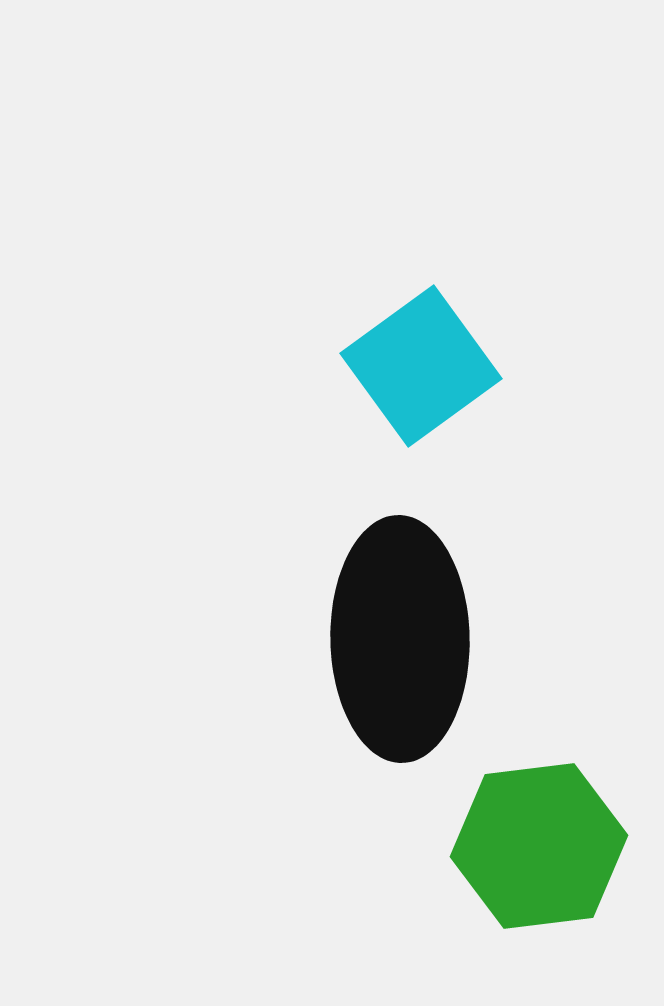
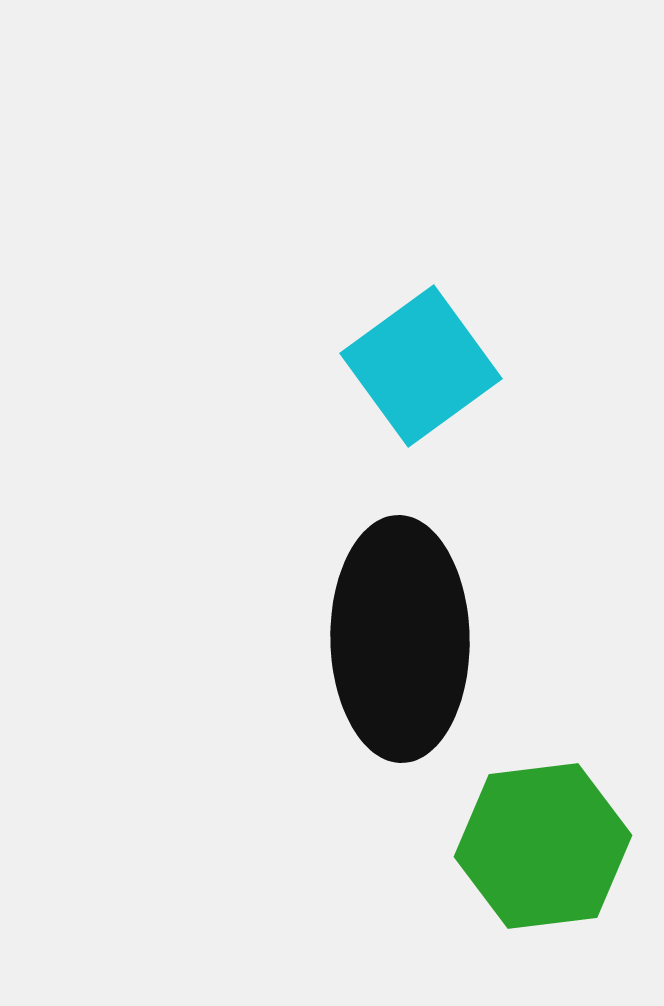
green hexagon: moved 4 px right
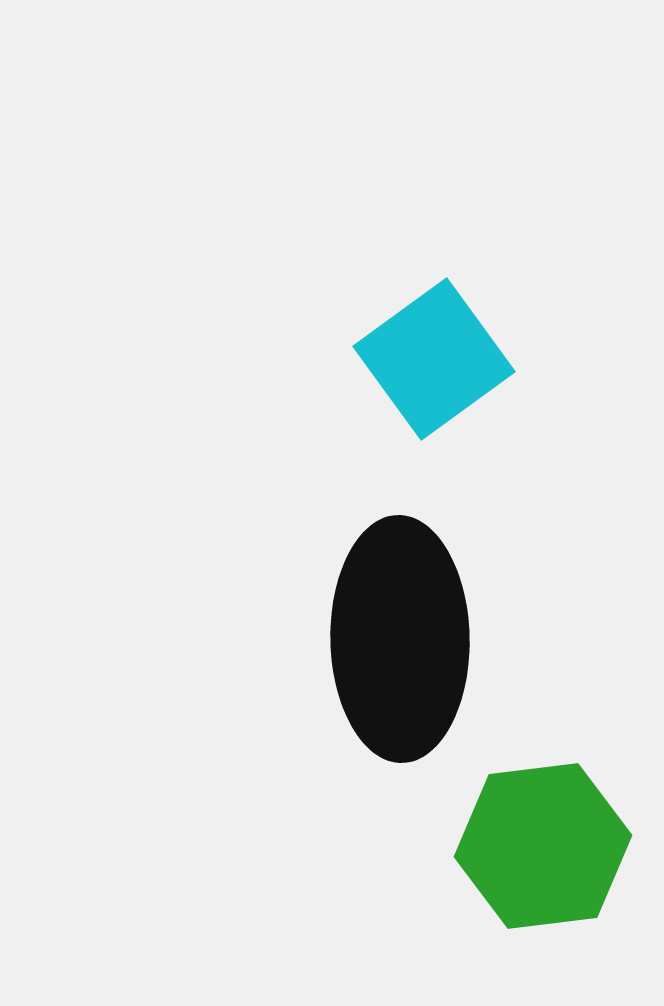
cyan square: moved 13 px right, 7 px up
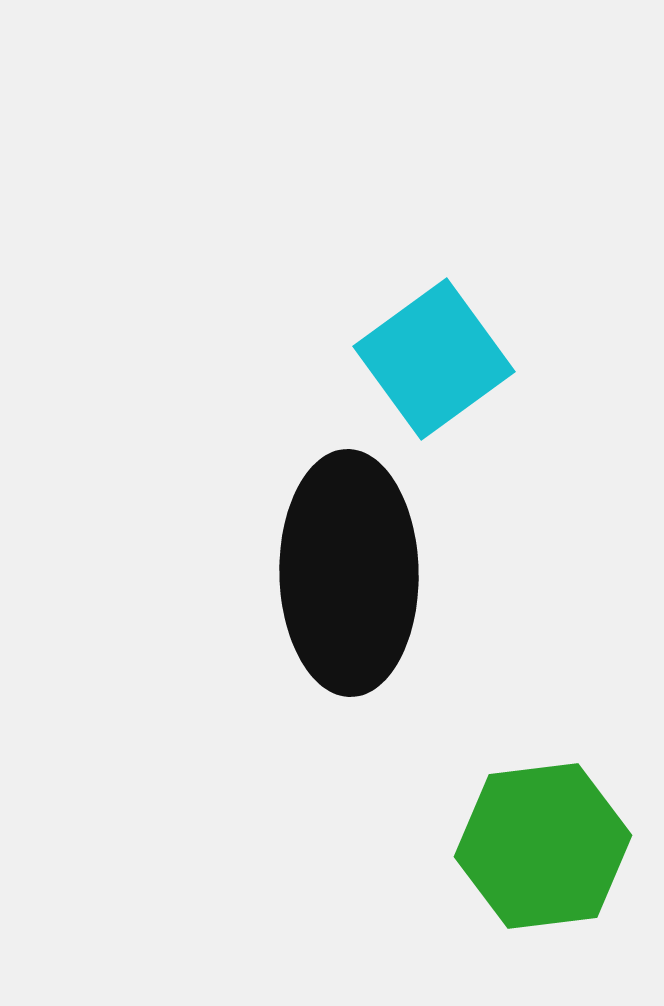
black ellipse: moved 51 px left, 66 px up
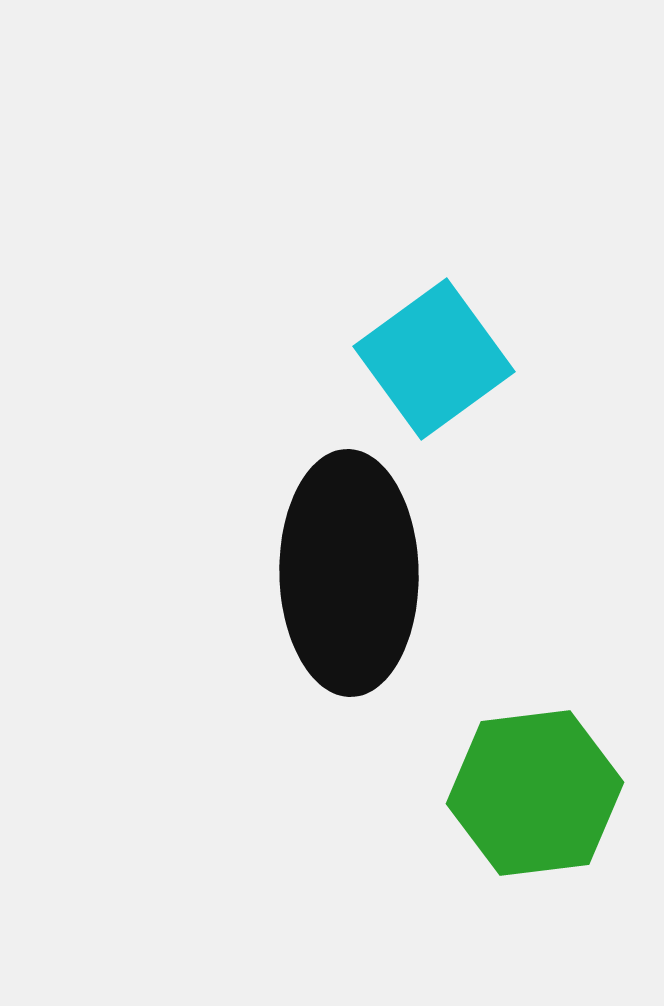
green hexagon: moved 8 px left, 53 px up
